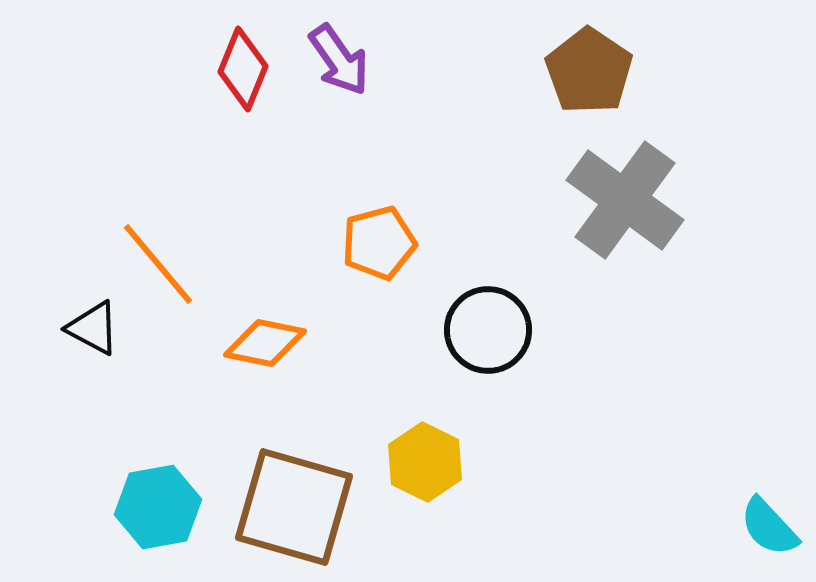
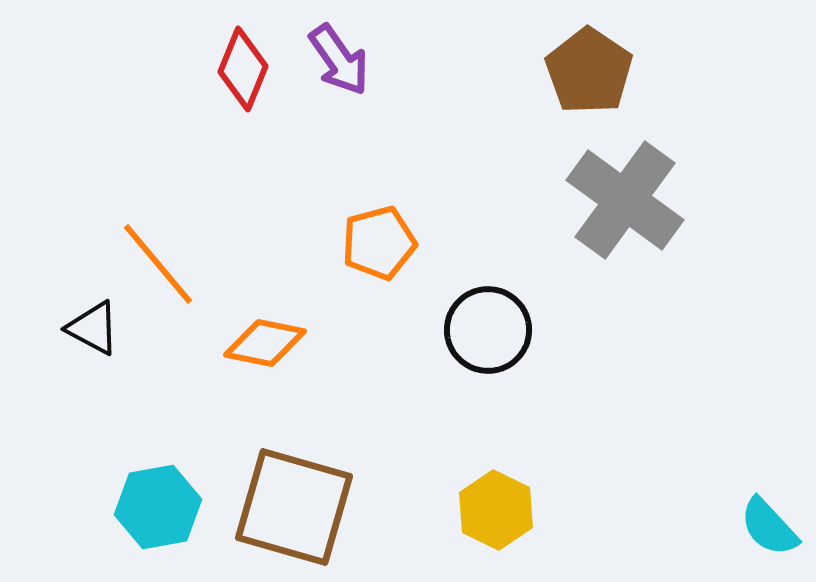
yellow hexagon: moved 71 px right, 48 px down
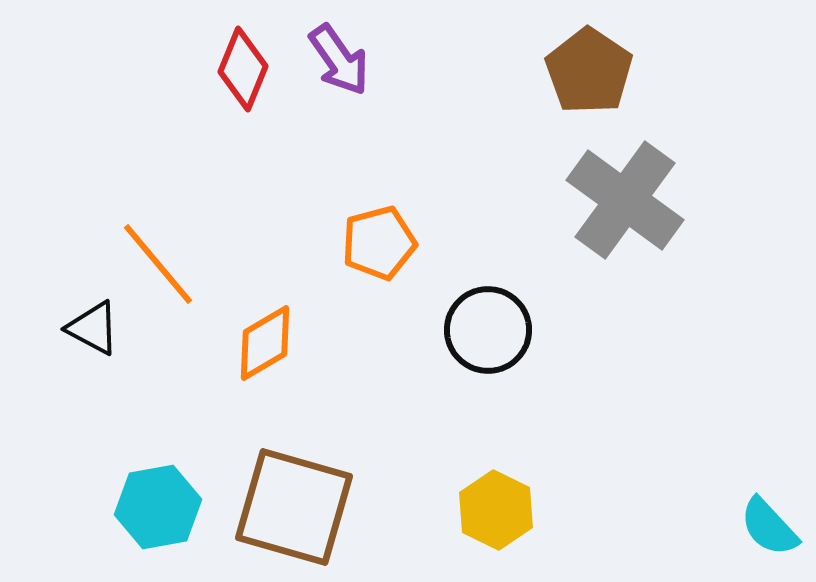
orange diamond: rotated 42 degrees counterclockwise
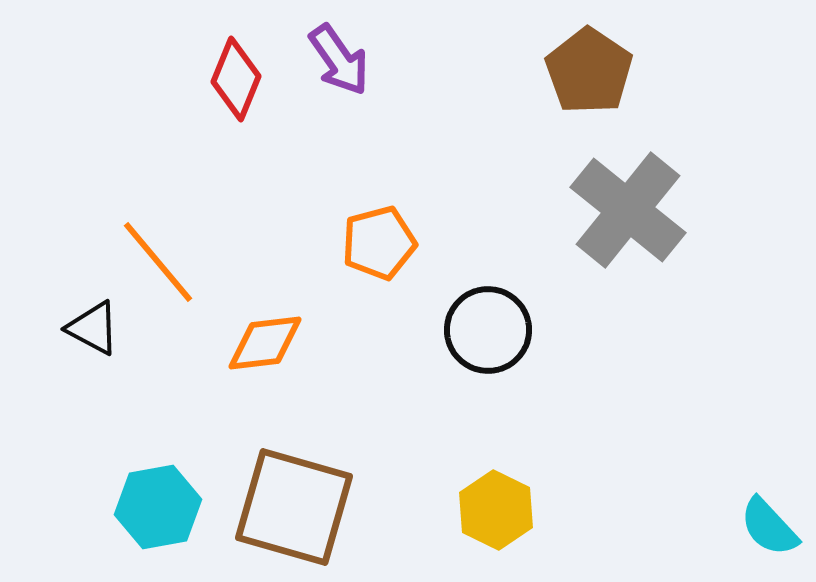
red diamond: moved 7 px left, 10 px down
gray cross: moved 3 px right, 10 px down; rotated 3 degrees clockwise
orange line: moved 2 px up
orange diamond: rotated 24 degrees clockwise
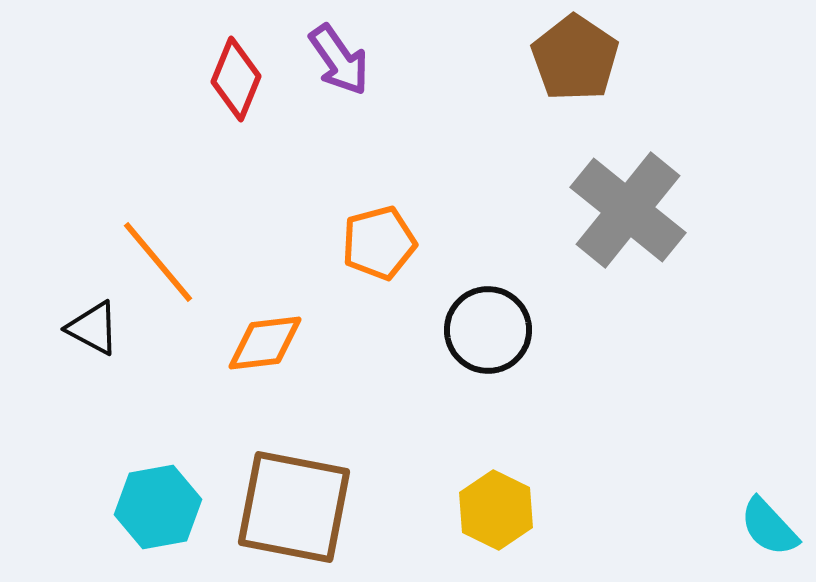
brown pentagon: moved 14 px left, 13 px up
brown square: rotated 5 degrees counterclockwise
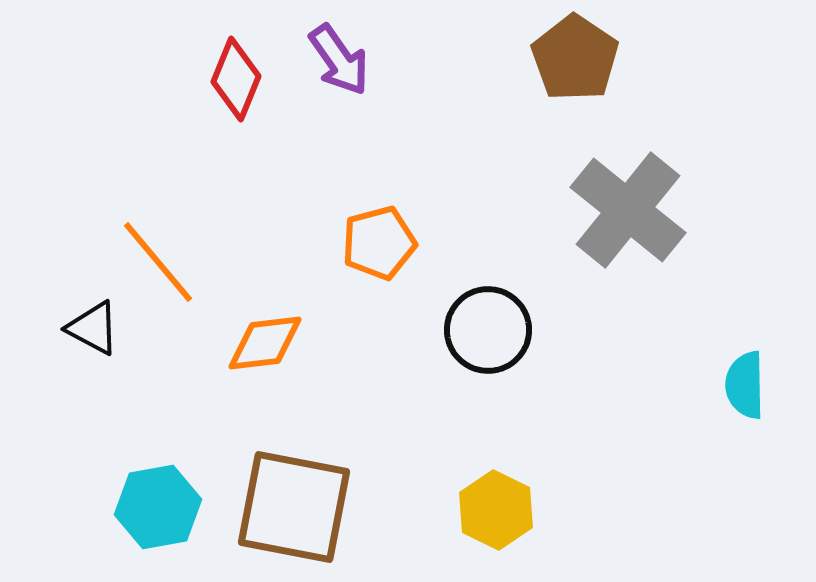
cyan semicircle: moved 24 px left, 142 px up; rotated 42 degrees clockwise
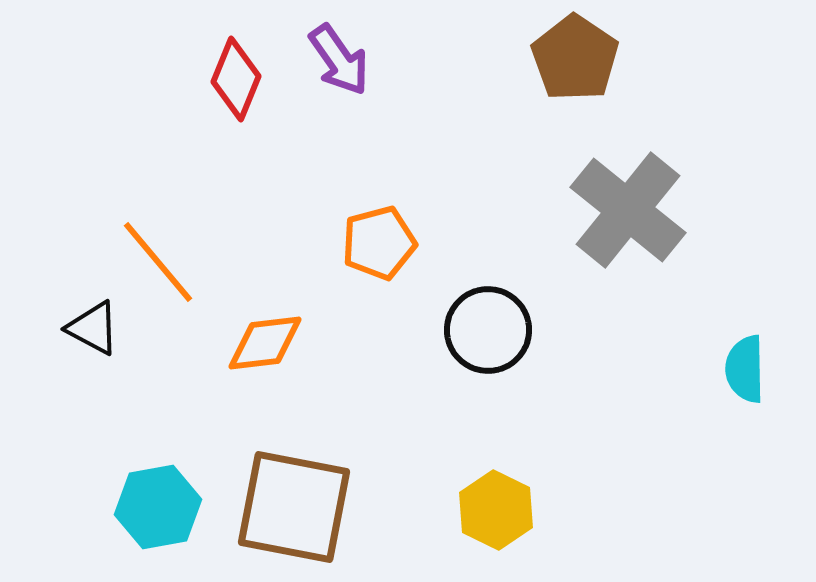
cyan semicircle: moved 16 px up
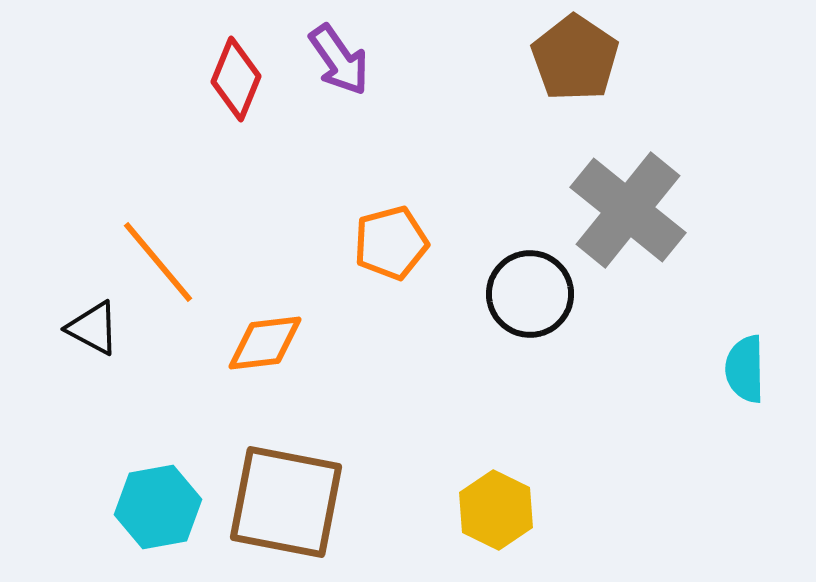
orange pentagon: moved 12 px right
black circle: moved 42 px right, 36 px up
brown square: moved 8 px left, 5 px up
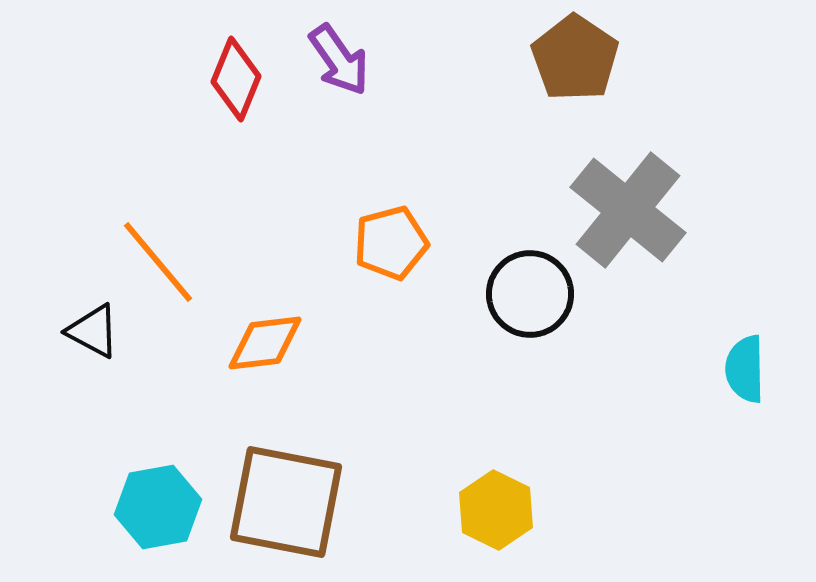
black triangle: moved 3 px down
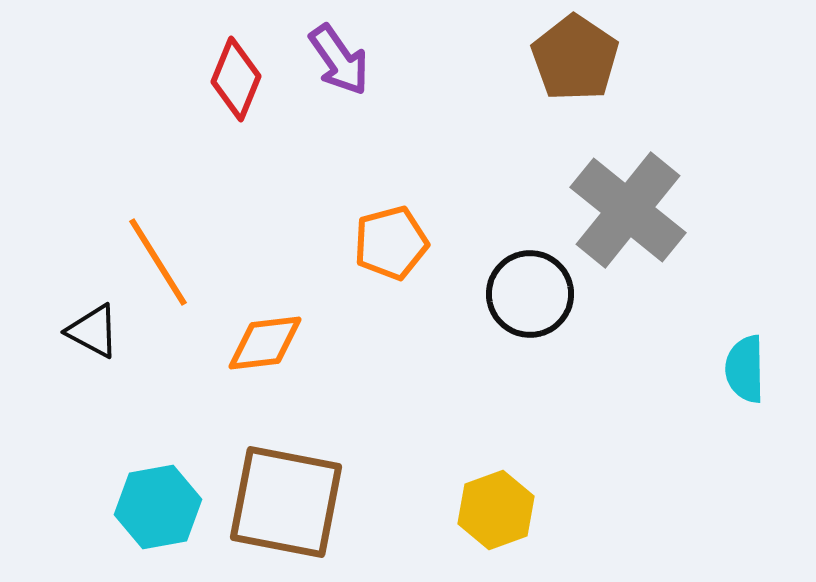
orange line: rotated 8 degrees clockwise
yellow hexagon: rotated 14 degrees clockwise
